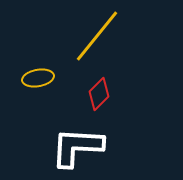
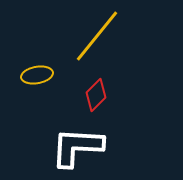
yellow ellipse: moved 1 px left, 3 px up
red diamond: moved 3 px left, 1 px down
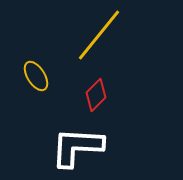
yellow line: moved 2 px right, 1 px up
yellow ellipse: moved 1 px left, 1 px down; rotated 68 degrees clockwise
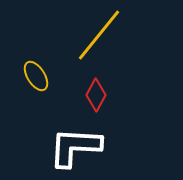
red diamond: rotated 16 degrees counterclockwise
white L-shape: moved 2 px left
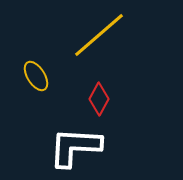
yellow line: rotated 10 degrees clockwise
red diamond: moved 3 px right, 4 px down
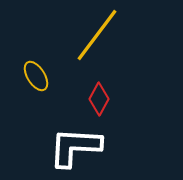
yellow line: moved 2 px left; rotated 12 degrees counterclockwise
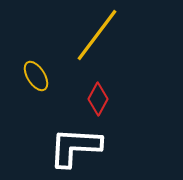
red diamond: moved 1 px left
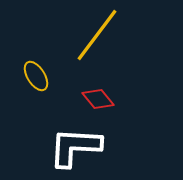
red diamond: rotated 68 degrees counterclockwise
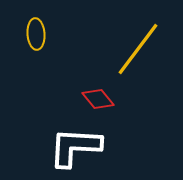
yellow line: moved 41 px right, 14 px down
yellow ellipse: moved 42 px up; rotated 28 degrees clockwise
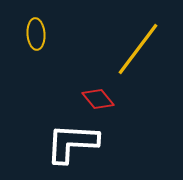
white L-shape: moved 3 px left, 4 px up
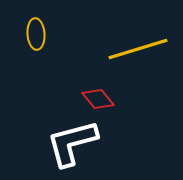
yellow line: rotated 36 degrees clockwise
white L-shape: rotated 18 degrees counterclockwise
